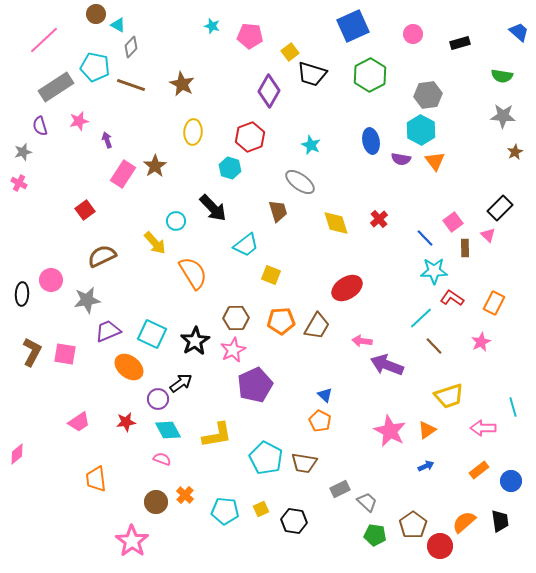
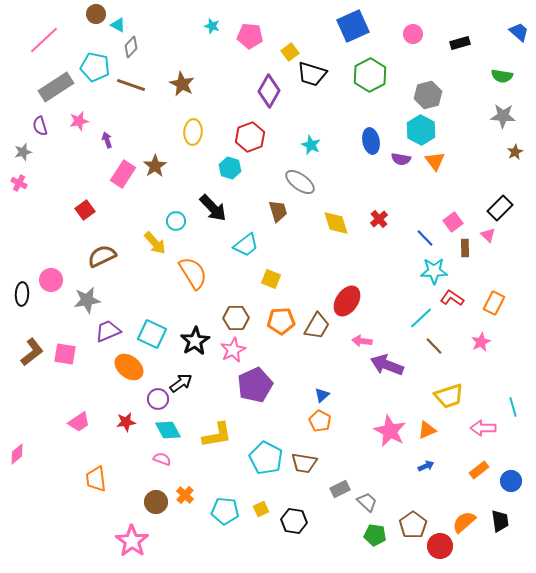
gray hexagon at (428, 95): rotated 8 degrees counterclockwise
yellow square at (271, 275): moved 4 px down
red ellipse at (347, 288): moved 13 px down; rotated 24 degrees counterclockwise
brown L-shape at (32, 352): rotated 24 degrees clockwise
blue triangle at (325, 395): moved 3 px left; rotated 35 degrees clockwise
orange triangle at (427, 430): rotated 12 degrees clockwise
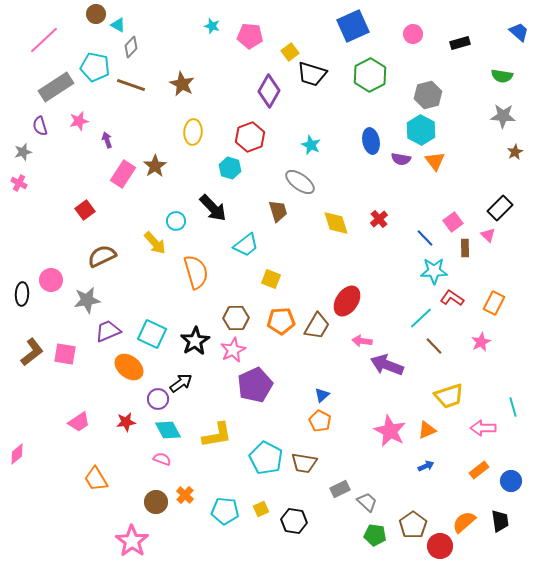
orange semicircle at (193, 273): moved 3 px right, 1 px up; rotated 16 degrees clockwise
orange trapezoid at (96, 479): rotated 24 degrees counterclockwise
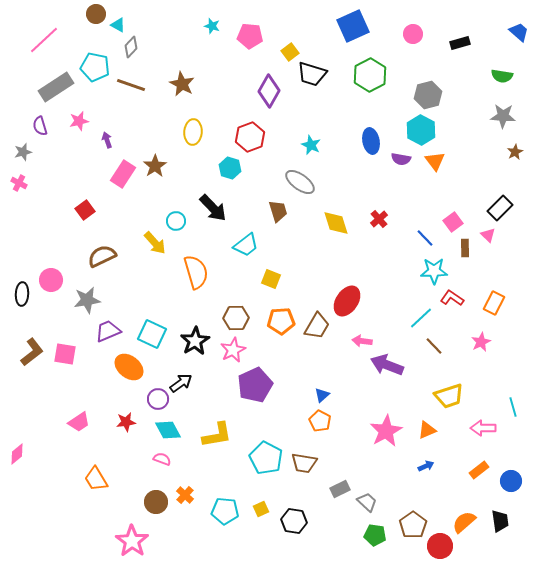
pink star at (390, 431): moved 4 px left; rotated 16 degrees clockwise
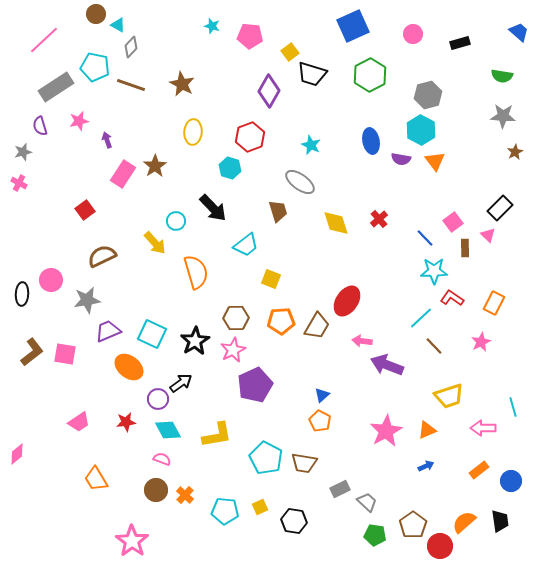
brown circle at (156, 502): moved 12 px up
yellow square at (261, 509): moved 1 px left, 2 px up
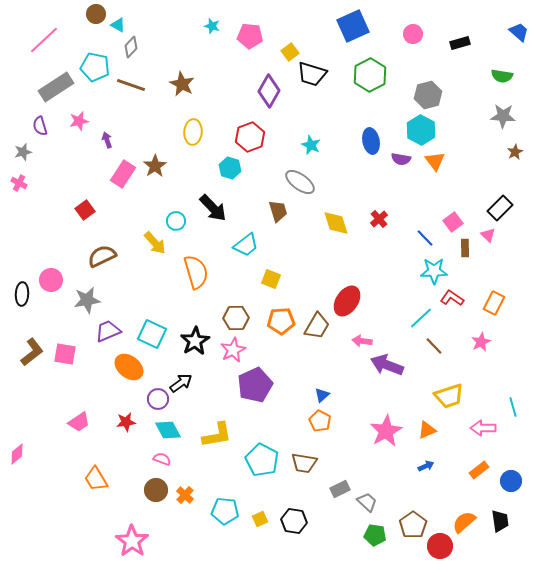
cyan pentagon at (266, 458): moved 4 px left, 2 px down
yellow square at (260, 507): moved 12 px down
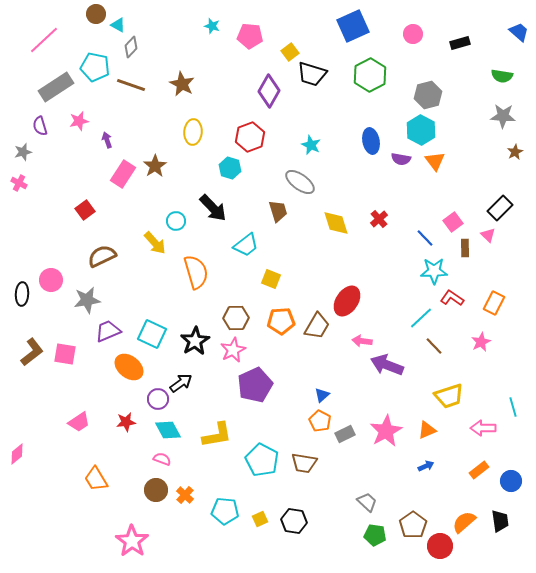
gray rectangle at (340, 489): moved 5 px right, 55 px up
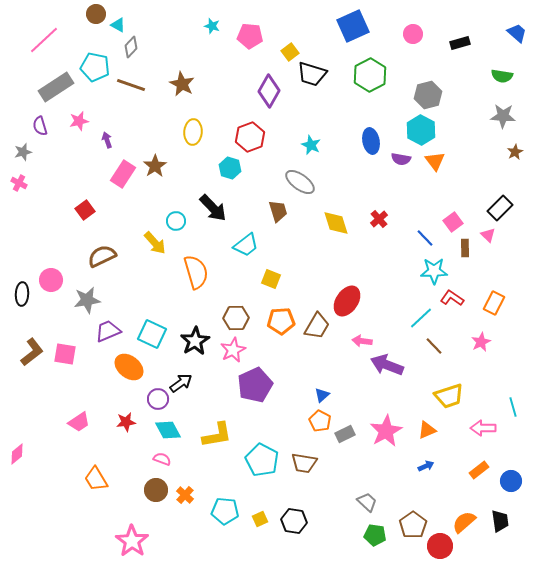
blue trapezoid at (519, 32): moved 2 px left, 1 px down
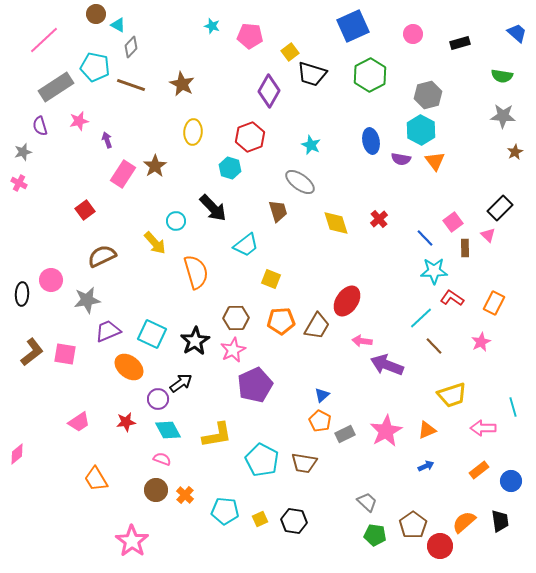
yellow trapezoid at (449, 396): moved 3 px right, 1 px up
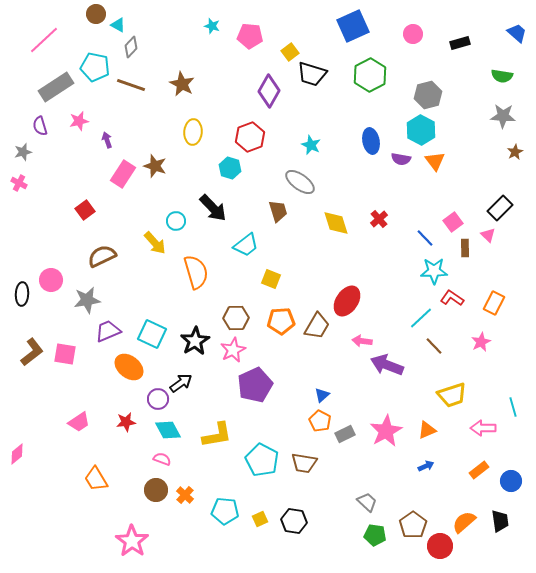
brown star at (155, 166): rotated 20 degrees counterclockwise
